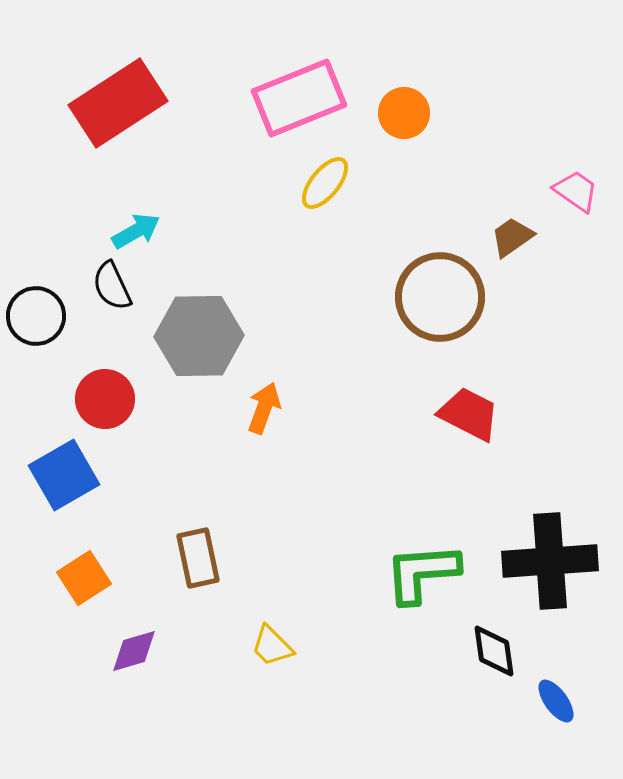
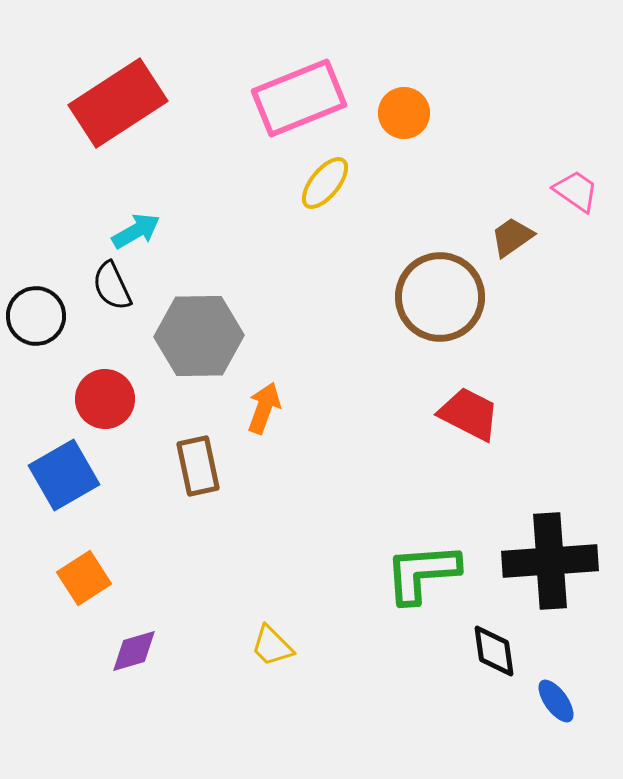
brown rectangle: moved 92 px up
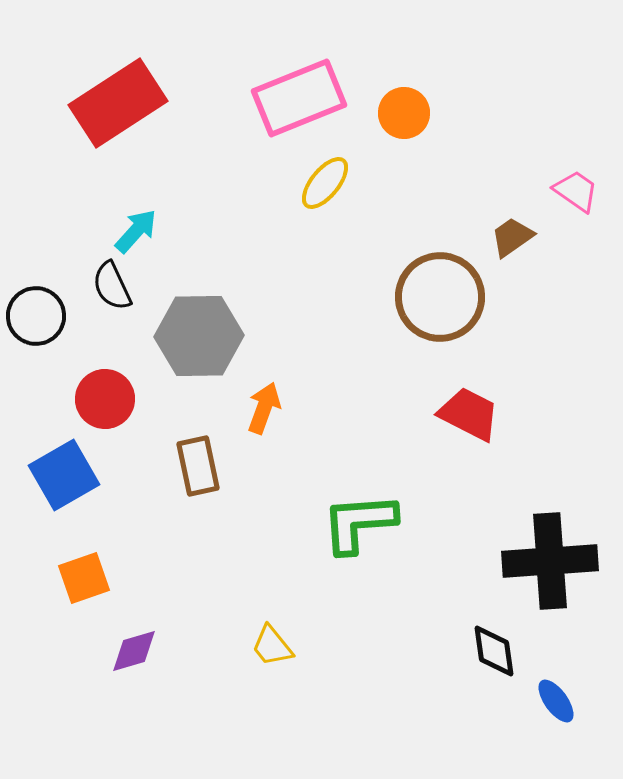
cyan arrow: rotated 18 degrees counterclockwise
green L-shape: moved 63 px left, 50 px up
orange square: rotated 14 degrees clockwise
yellow trapezoid: rotated 6 degrees clockwise
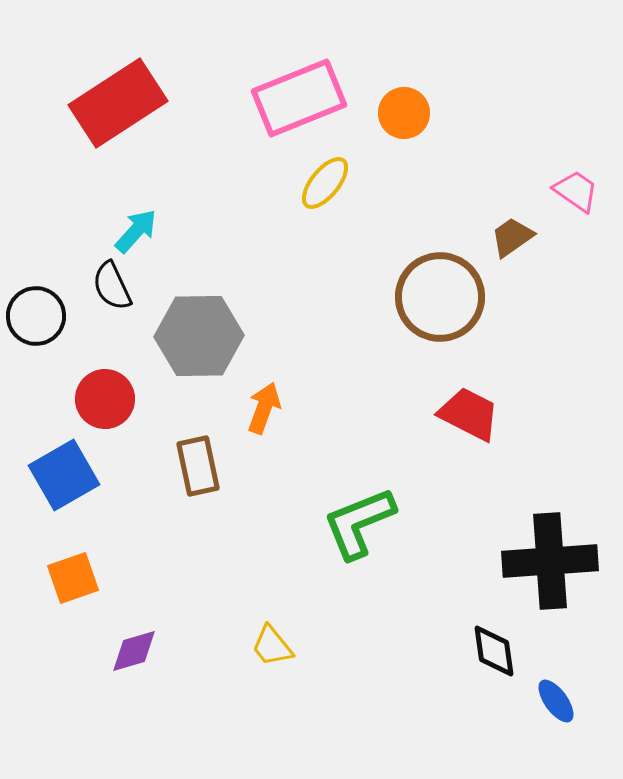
green L-shape: rotated 18 degrees counterclockwise
orange square: moved 11 px left
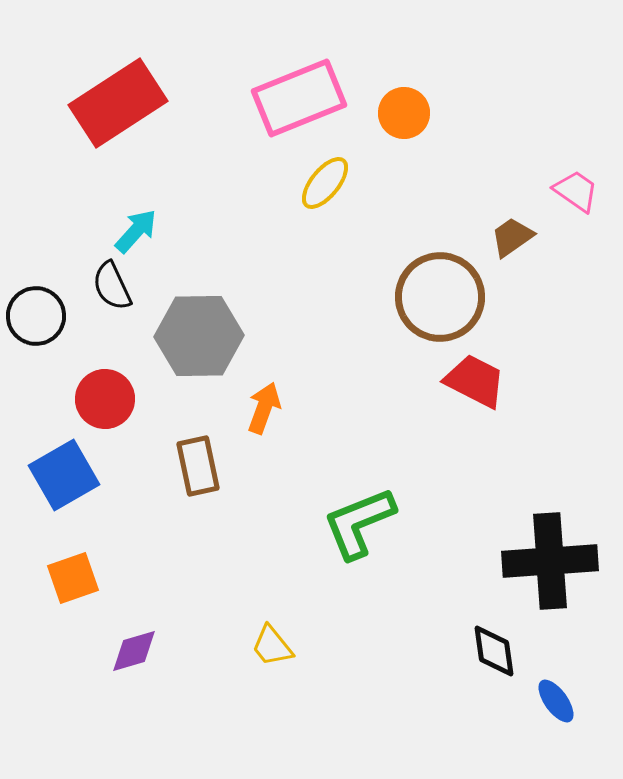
red trapezoid: moved 6 px right, 33 px up
